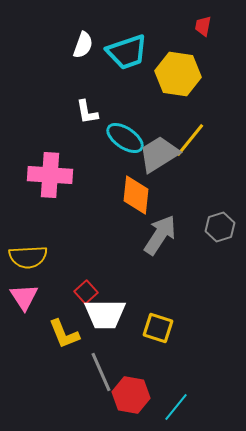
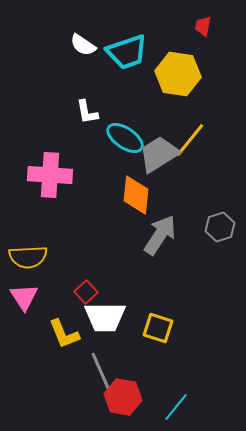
white semicircle: rotated 104 degrees clockwise
white trapezoid: moved 3 px down
red hexagon: moved 8 px left, 2 px down
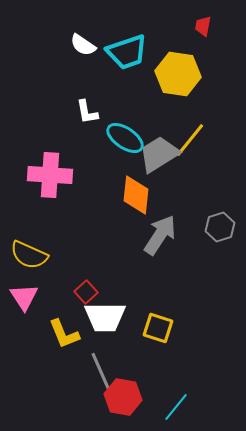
yellow semicircle: moved 1 px right, 2 px up; rotated 27 degrees clockwise
